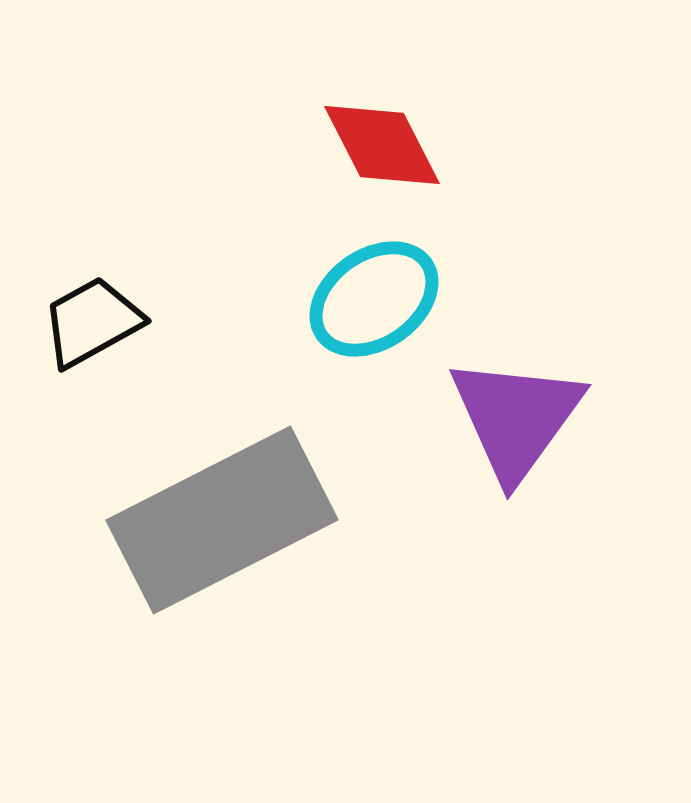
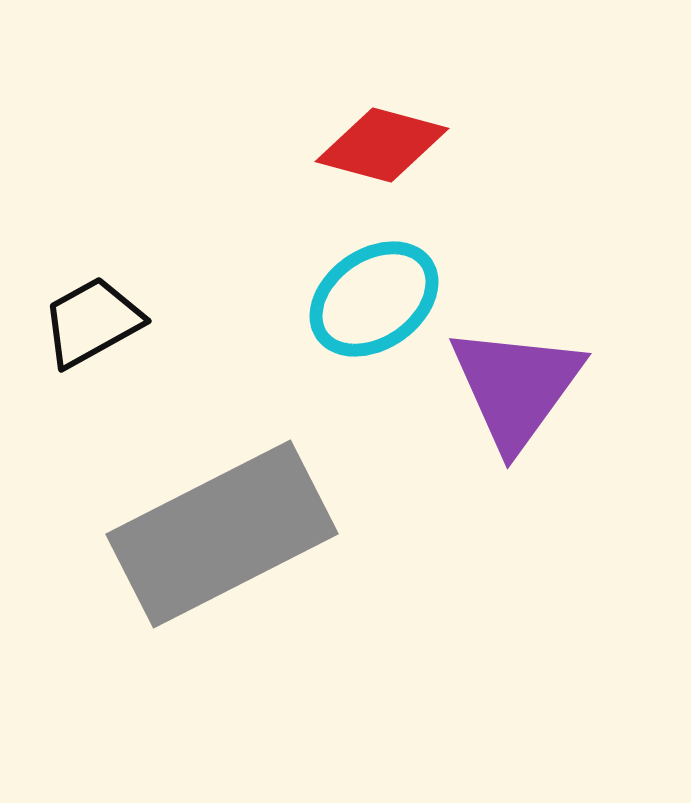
red diamond: rotated 48 degrees counterclockwise
purple triangle: moved 31 px up
gray rectangle: moved 14 px down
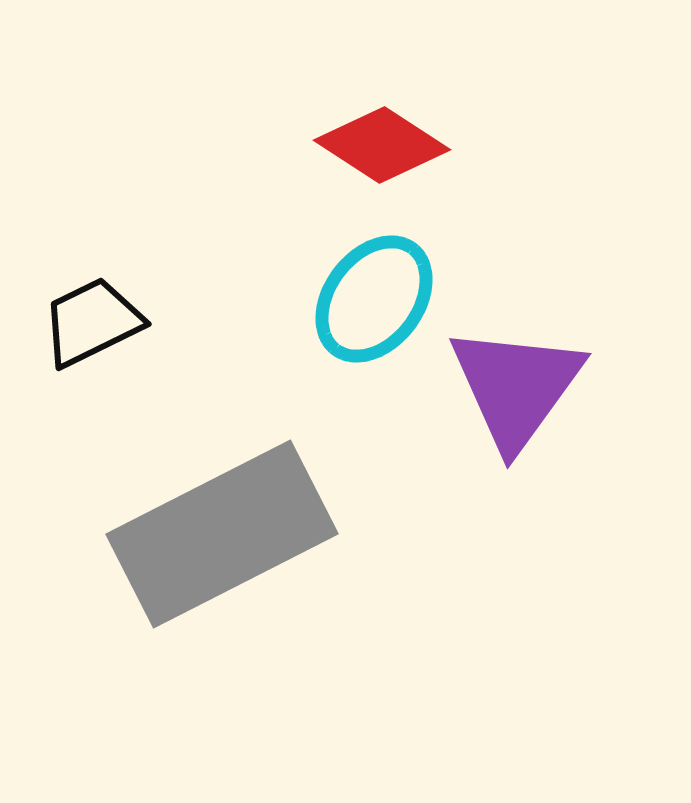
red diamond: rotated 18 degrees clockwise
cyan ellipse: rotated 18 degrees counterclockwise
black trapezoid: rotated 3 degrees clockwise
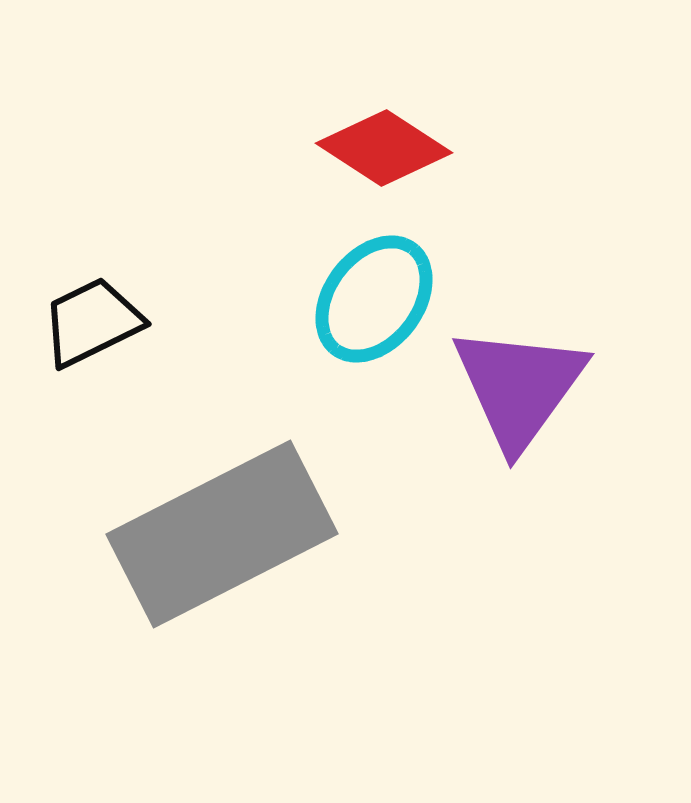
red diamond: moved 2 px right, 3 px down
purple triangle: moved 3 px right
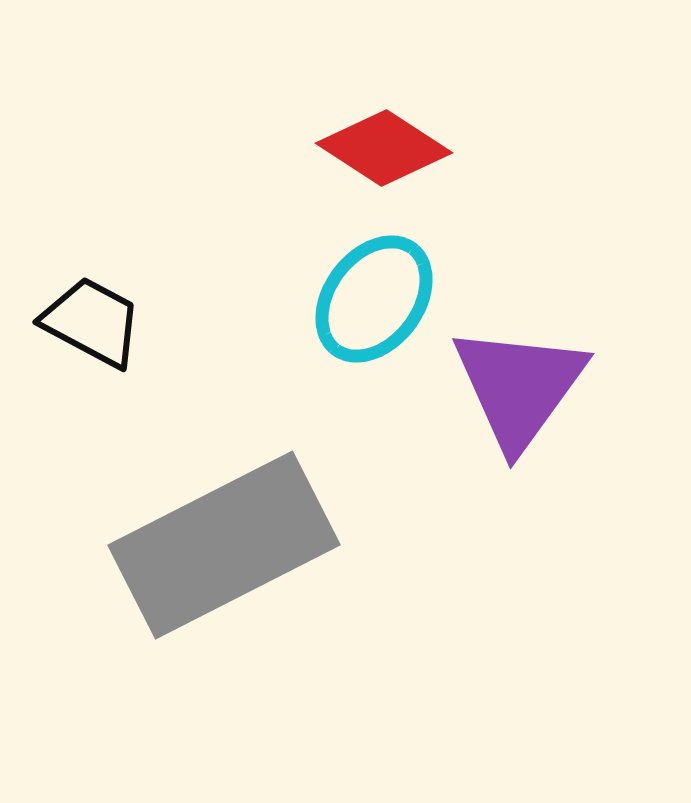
black trapezoid: rotated 54 degrees clockwise
gray rectangle: moved 2 px right, 11 px down
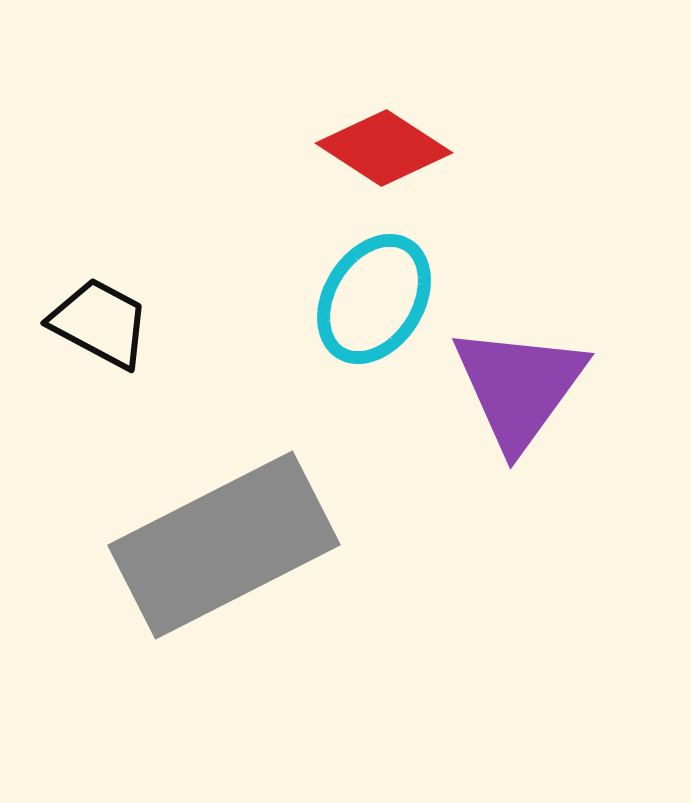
cyan ellipse: rotated 5 degrees counterclockwise
black trapezoid: moved 8 px right, 1 px down
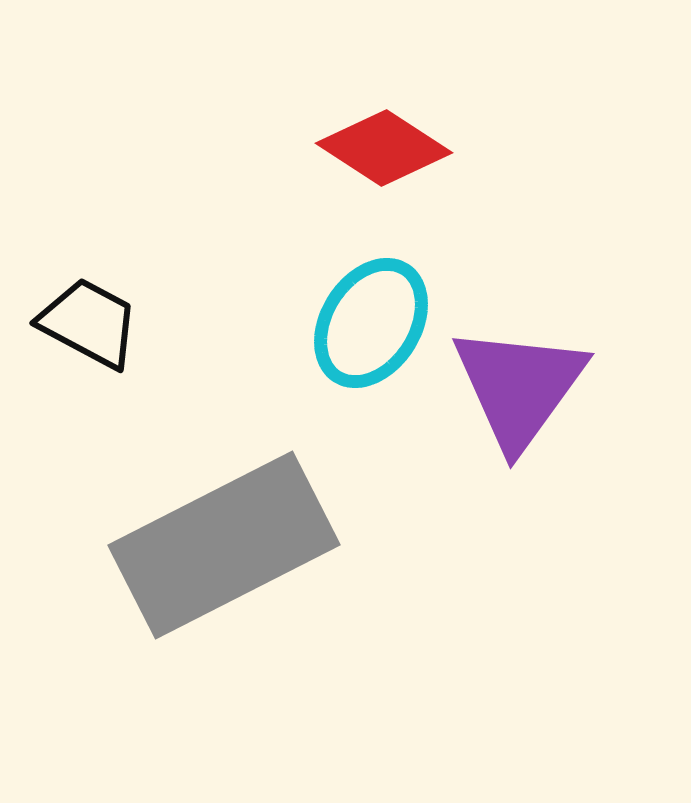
cyan ellipse: moved 3 px left, 24 px down
black trapezoid: moved 11 px left
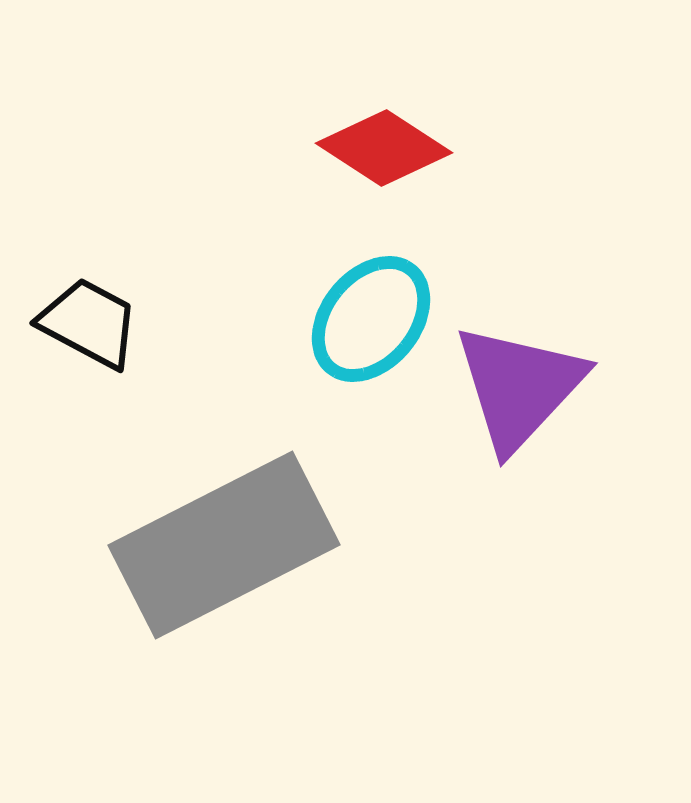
cyan ellipse: moved 4 px up; rotated 7 degrees clockwise
purple triangle: rotated 7 degrees clockwise
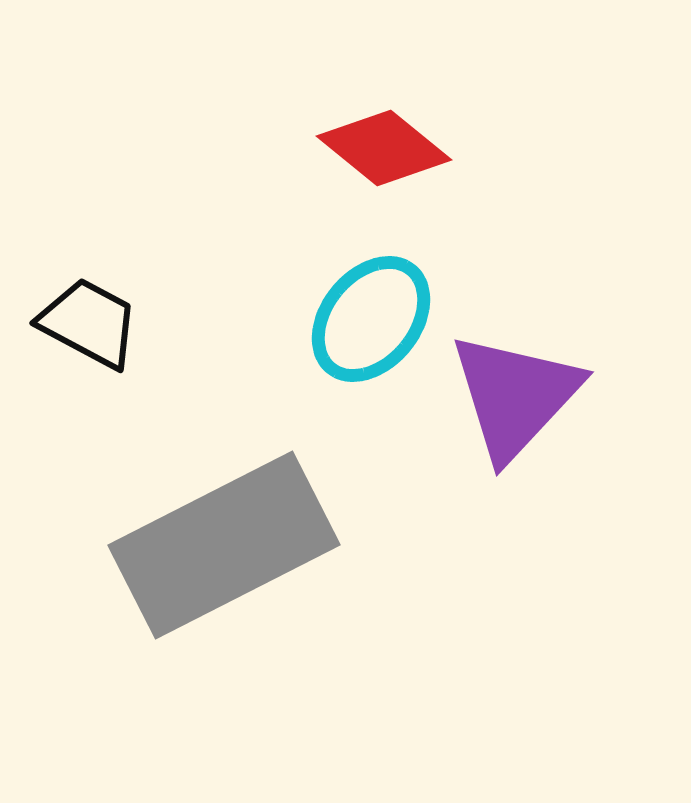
red diamond: rotated 6 degrees clockwise
purple triangle: moved 4 px left, 9 px down
